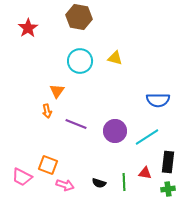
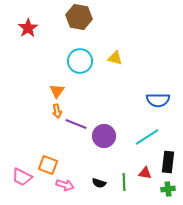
orange arrow: moved 10 px right
purple circle: moved 11 px left, 5 px down
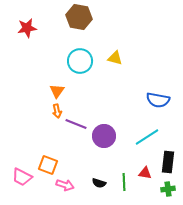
red star: moved 1 px left; rotated 24 degrees clockwise
blue semicircle: rotated 10 degrees clockwise
